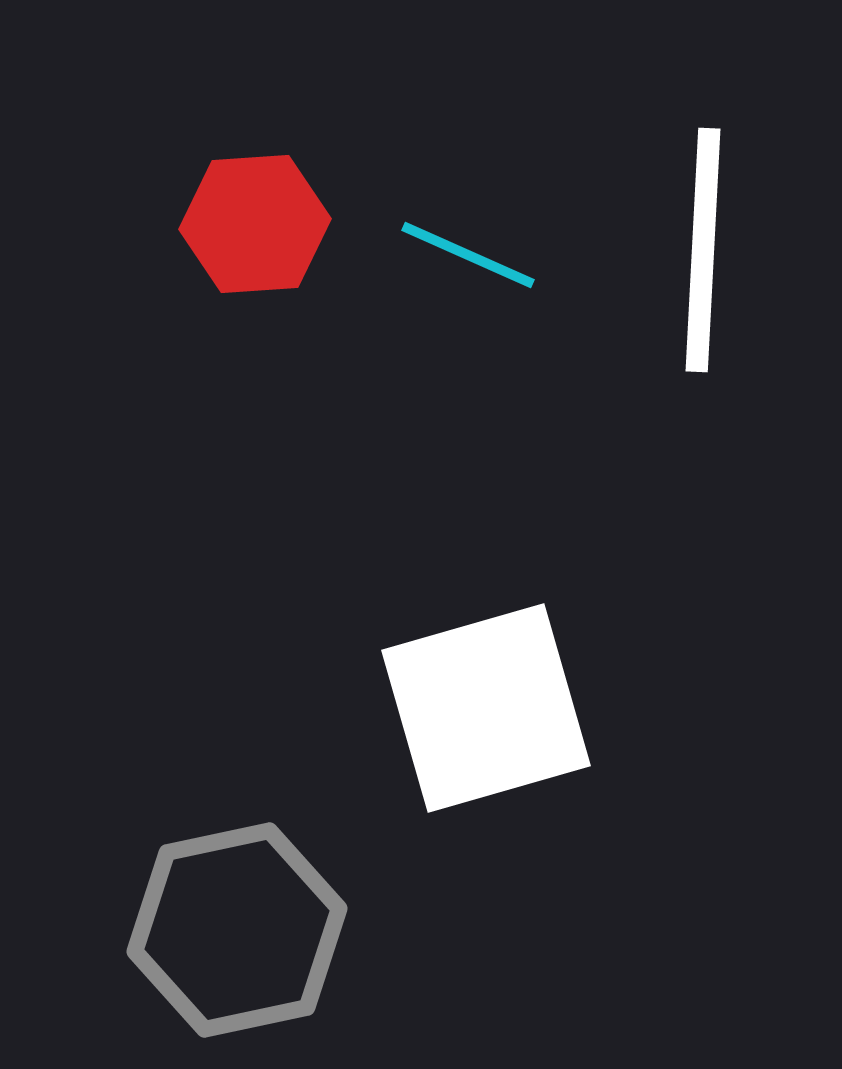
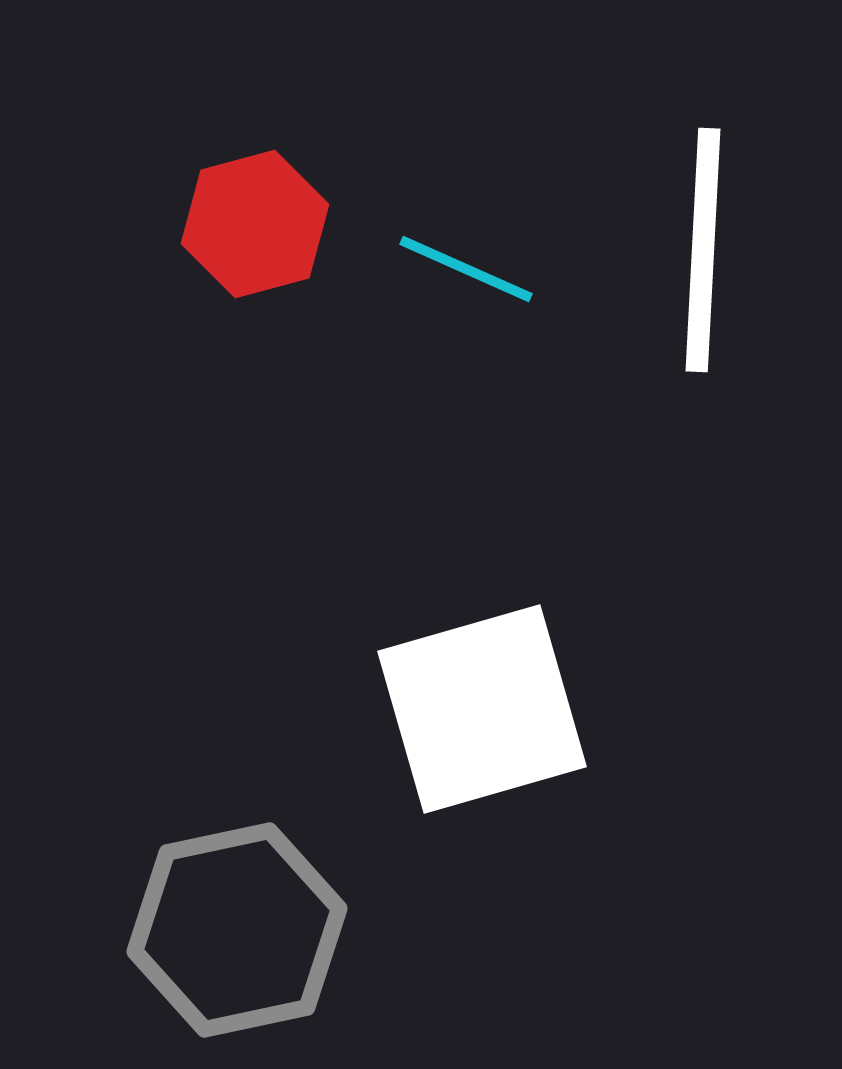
red hexagon: rotated 11 degrees counterclockwise
cyan line: moved 2 px left, 14 px down
white square: moved 4 px left, 1 px down
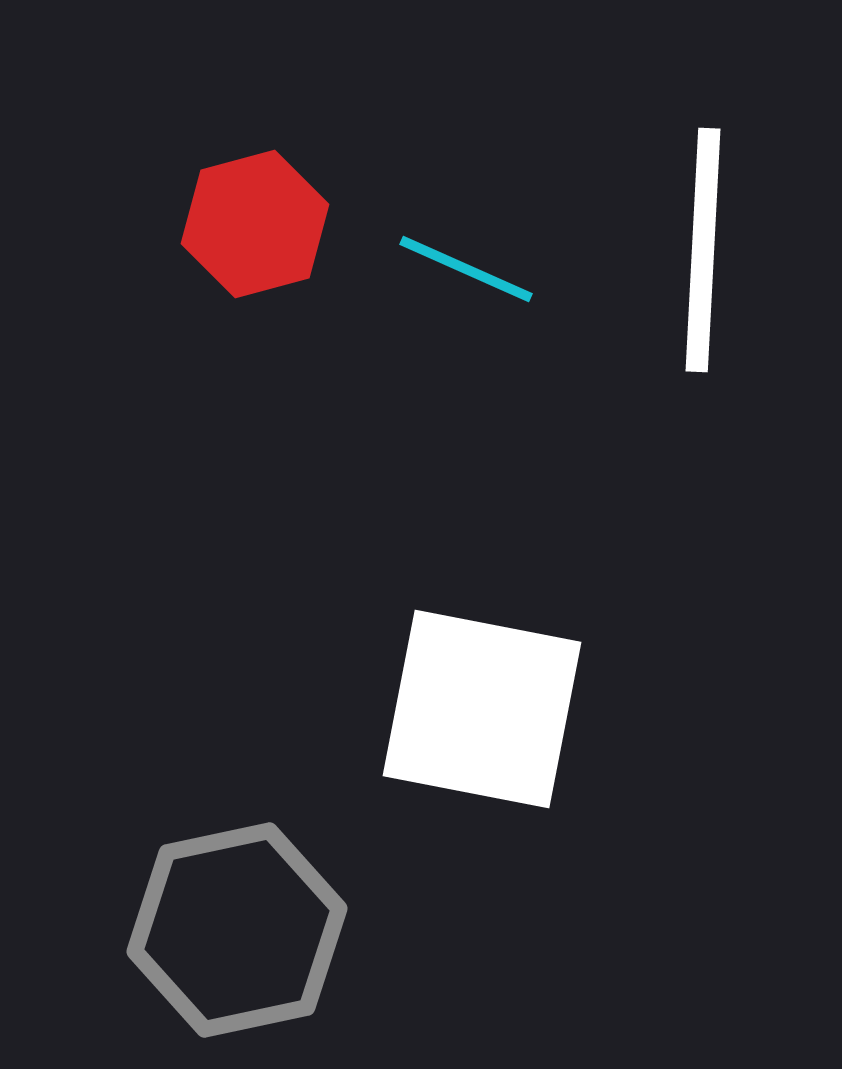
white square: rotated 27 degrees clockwise
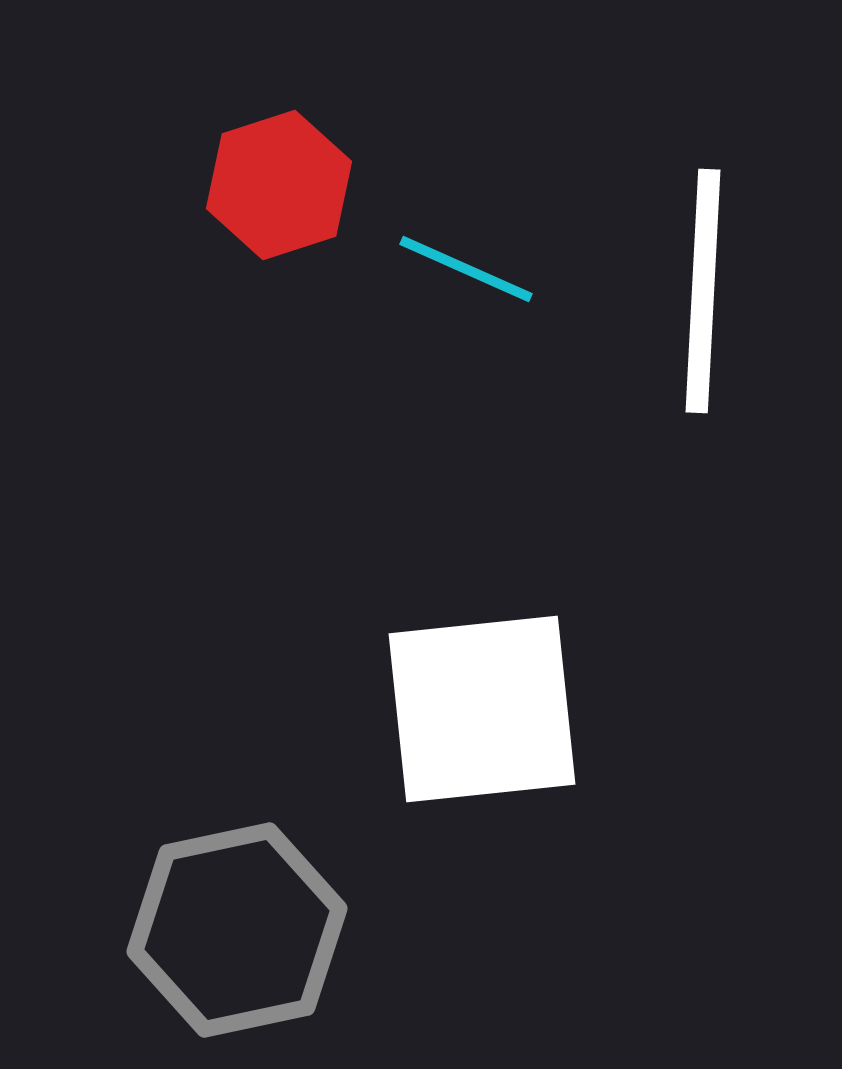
red hexagon: moved 24 px right, 39 px up; rotated 3 degrees counterclockwise
white line: moved 41 px down
white square: rotated 17 degrees counterclockwise
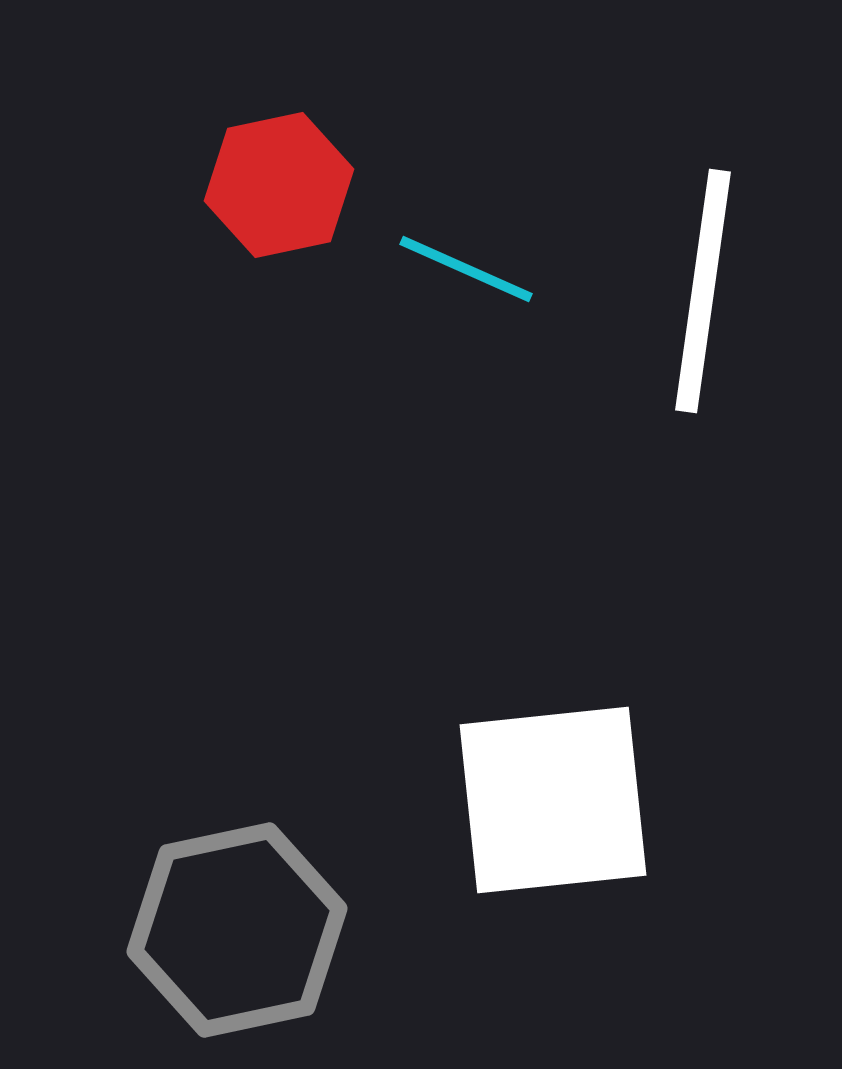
red hexagon: rotated 6 degrees clockwise
white line: rotated 5 degrees clockwise
white square: moved 71 px right, 91 px down
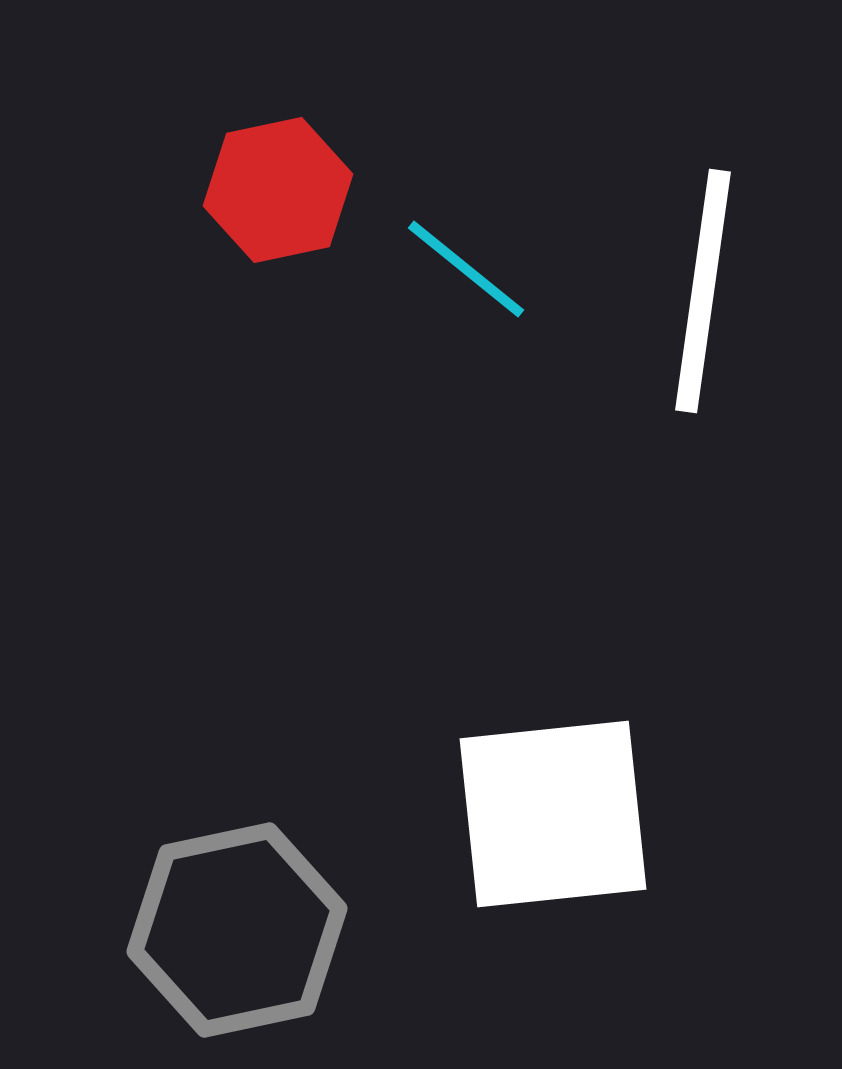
red hexagon: moved 1 px left, 5 px down
cyan line: rotated 15 degrees clockwise
white square: moved 14 px down
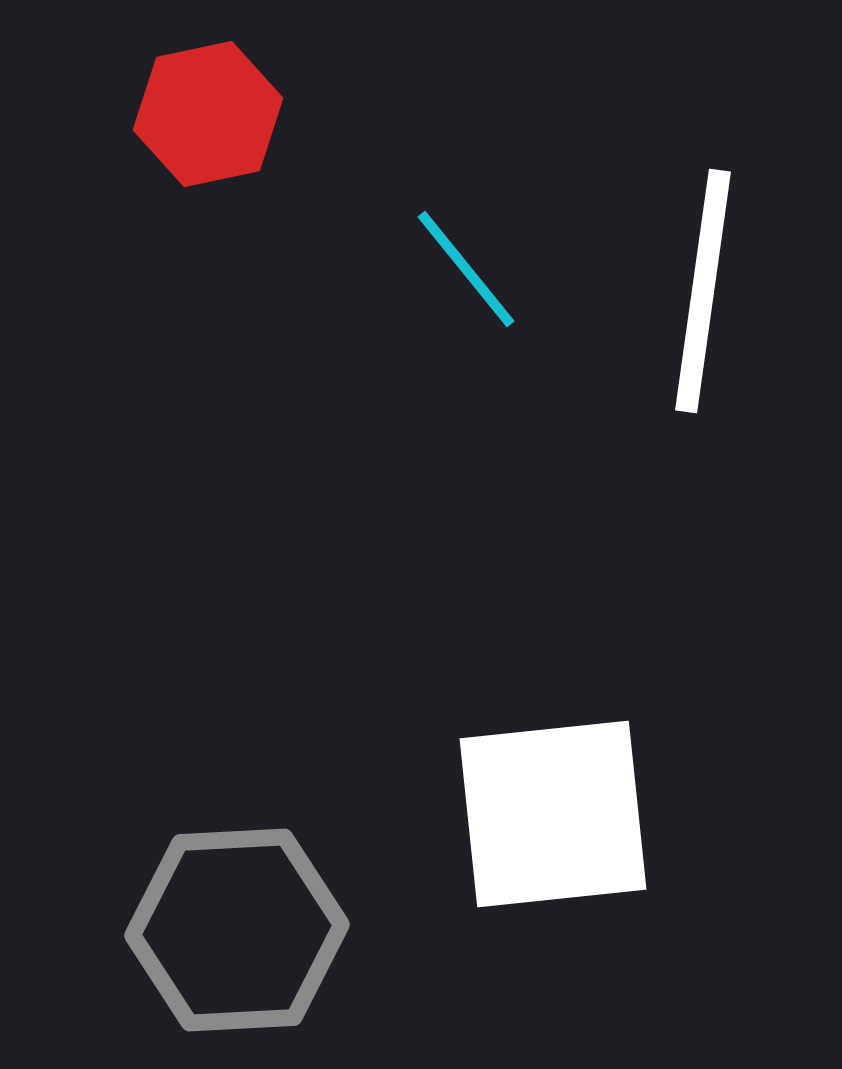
red hexagon: moved 70 px left, 76 px up
cyan line: rotated 12 degrees clockwise
gray hexagon: rotated 9 degrees clockwise
